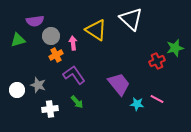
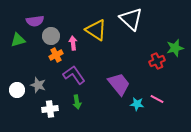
green arrow: rotated 32 degrees clockwise
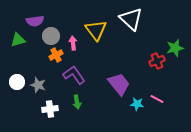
yellow triangle: rotated 20 degrees clockwise
white circle: moved 8 px up
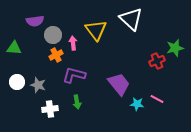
gray circle: moved 2 px right, 1 px up
green triangle: moved 4 px left, 8 px down; rotated 21 degrees clockwise
purple L-shape: rotated 40 degrees counterclockwise
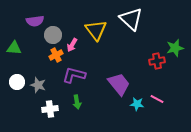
pink arrow: moved 1 px left, 2 px down; rotated 144 degrees counterclockwise
red cross: rotated 14 degrees clockwise
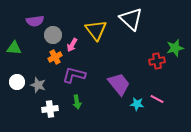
orange cross: moved 1 px left, 2 px down
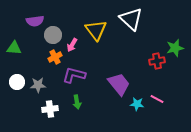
gray star: rotated 21 degrees counterclockwise
